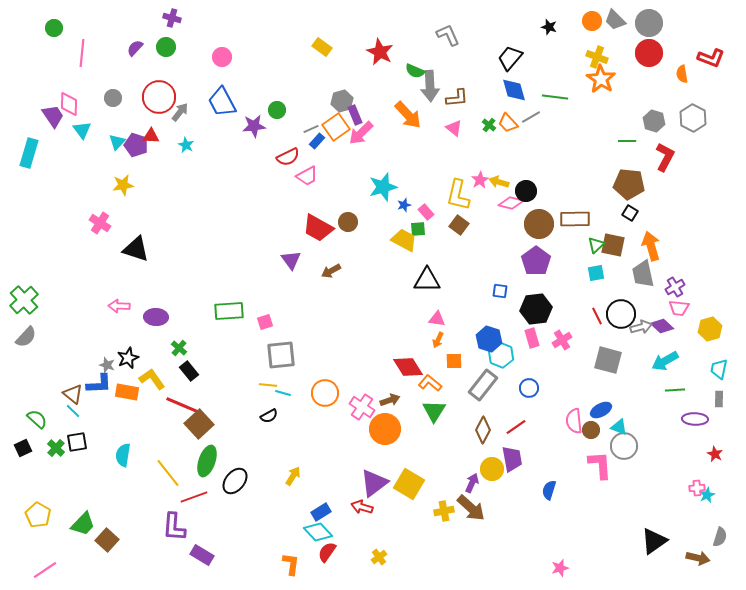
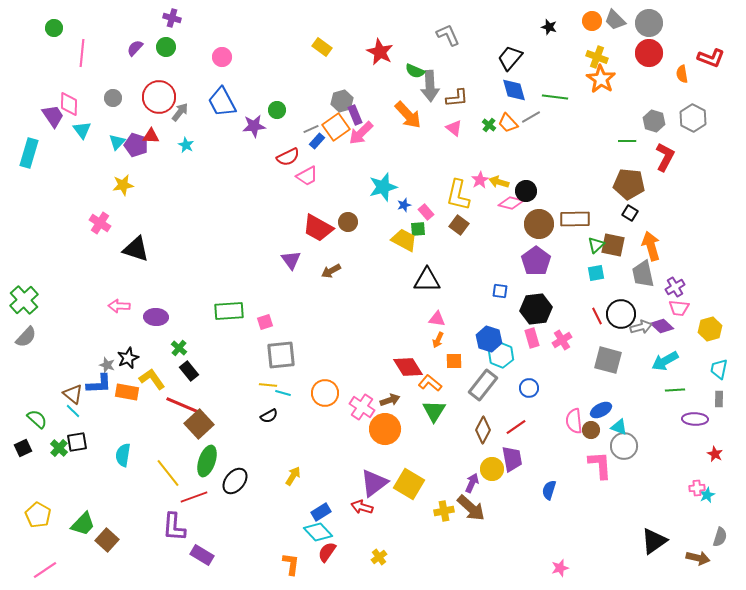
green cross at (56, 448): moved 3 px right
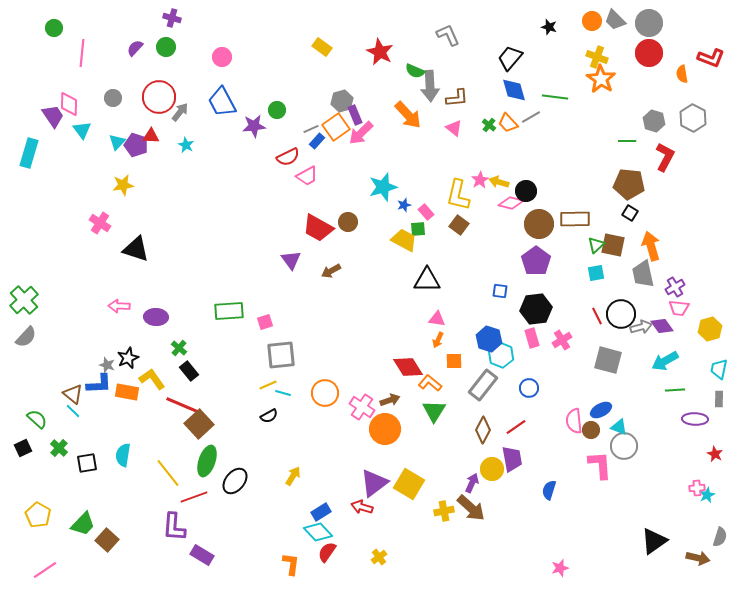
purple diamond at (662, 326): rotated 10 degrees clockwise
yellow line at (268, 385): rotated 30 degrees counterclockwise
black square at (77, 442): moved 10 px right, 21 px down
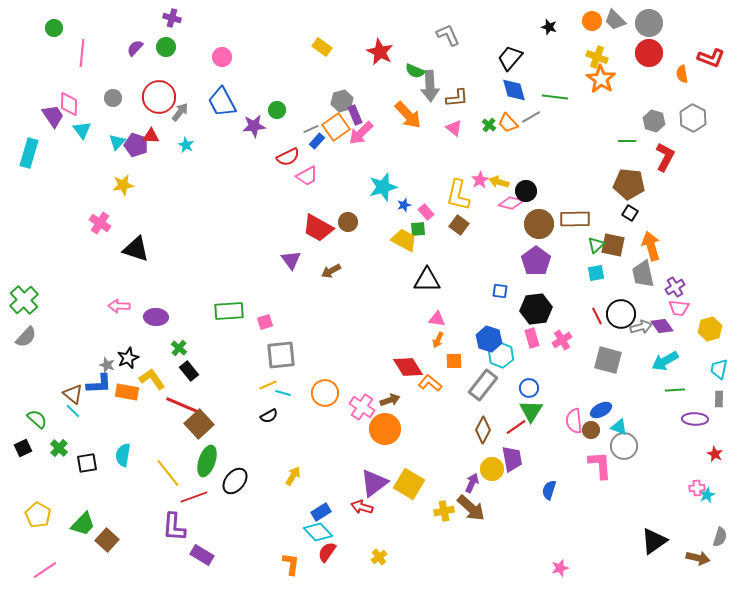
green triangle at (434, 411): moved 97 px right
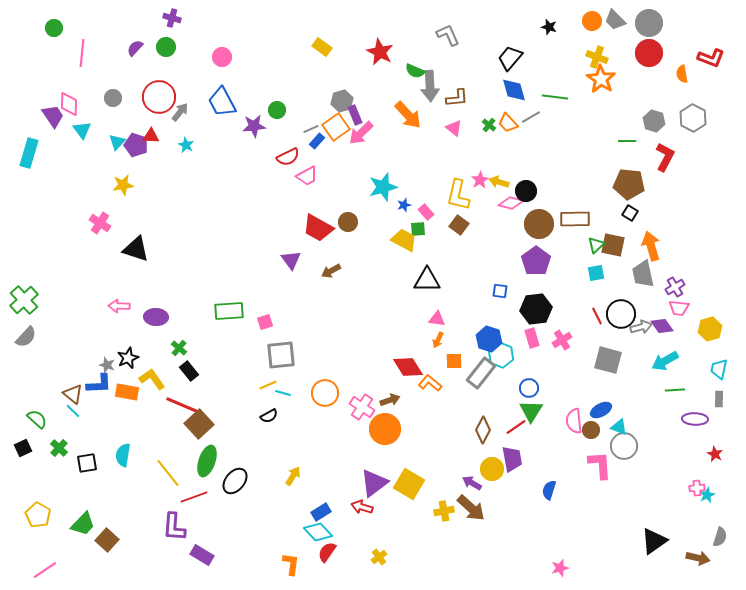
gray rectangle at (483, 385): moved 2 px left, 12 px up
purple arrow at (472, 483): rotated 84 degrees counterclockwise
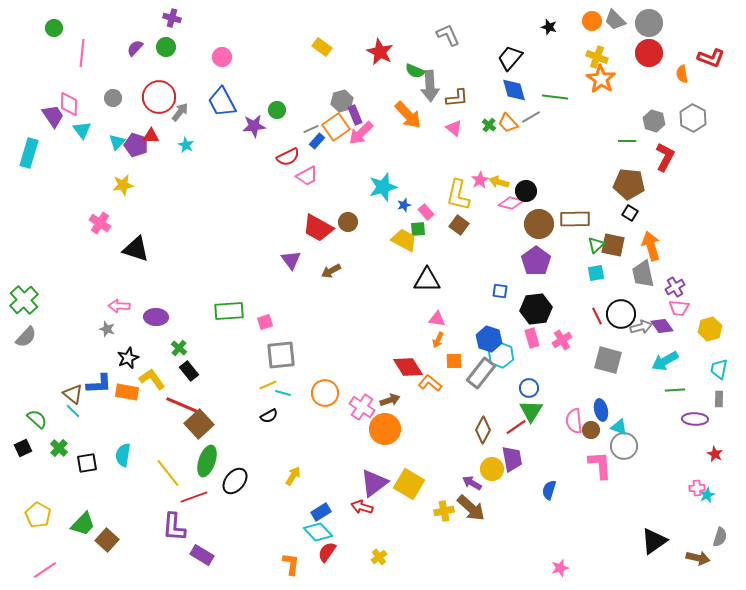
gray star at (107, 365): moved 36 px up
blue ellipse at (601, 410): rotated 75 degrees counterclockwise
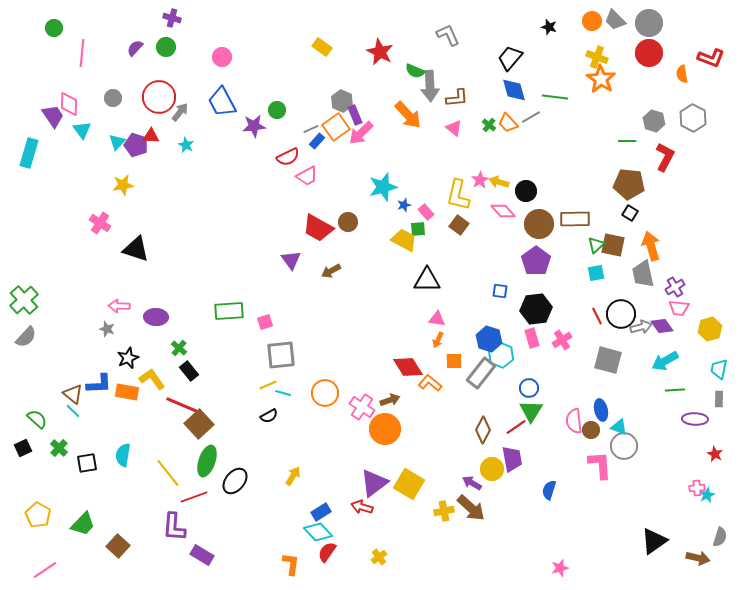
gray hexagon at (342, 101): rotated 20 degrees counterclockwise
pink diamond at (511, 203): moved 8 px left, 8 px down; rotated 35 degrees clockwise
brown square at (107, 540): moved 11 px right, 6 px down
